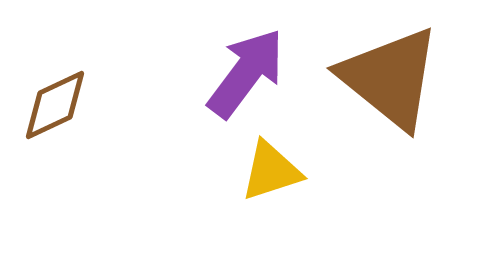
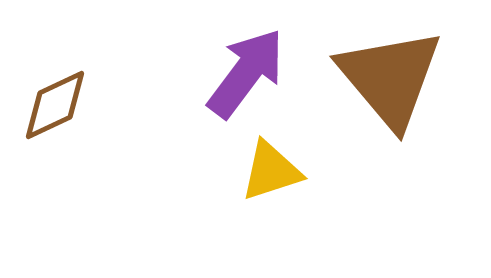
brown triangle: rotated 11 degrees clockwise
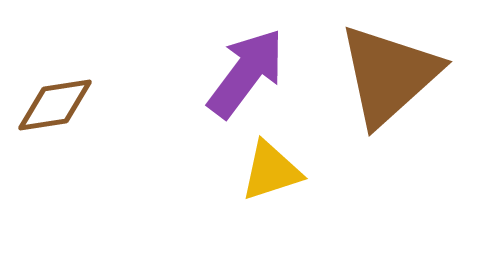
brown triangle: moved 1 px left, 3 px up; rotated 28 degrees clockwise
brown diamond: rotated 16 degrees clockwise
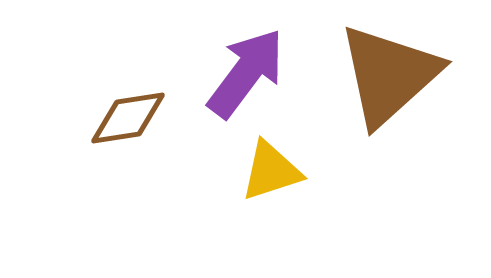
brown diamond: moved 73 px right, 13 px down
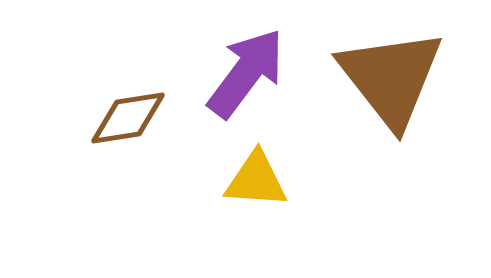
brown triangle: moved 2 px right, 3 px down; rotated 26 degrees counterclockwise
yellow triangle: moved 15 px left, 9 px down; rotated 22 degrees clockwise
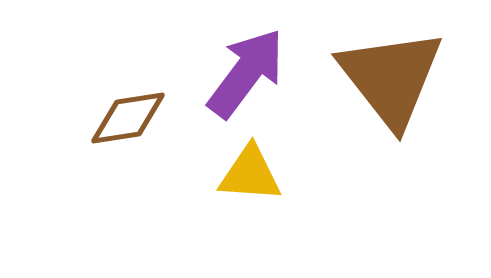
yellow triangle: moved 6 px left, 6 px up
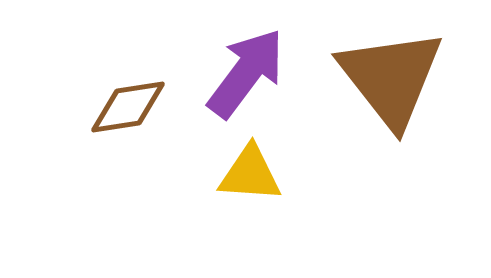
brown diamond: moved 11 px up
